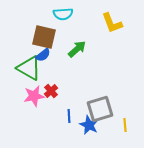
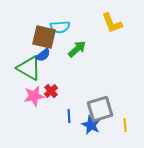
cyan semicircle: moved 3 px left, 13 px down
blue star: moved 2 px right
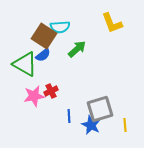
brown square: moved 1 px up; rotated 20 degrees clockwise
green triangle: moved 4 px left, 4 px up
red cross: rotated 16 degrees clockwise
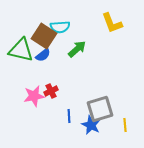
green triangle: moved 4 px left, 14 px up; rotated 16 degrees counterclockwise
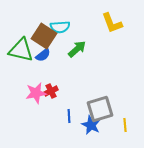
pink star: moved 2 px right, 3 px up
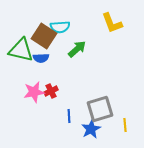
blue semicircle: moved 2 px left, 3 px down; rotated 35 degrees clockwise
pink star: moved 2 px left, 1 px up
blue star: moved 4 px down; rotated 18 degrees clockwise
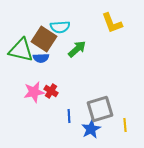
brown square: moved 3 px down
red cross: rotated 32 degrees counterclockwise
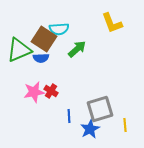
cyan semicircle: moved 1 px left, 2 px down
green triangle: moved 2 px left; rotated 36 degrees counterclockwise
blue star: moved 1 px left
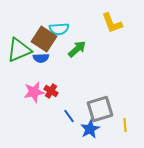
blue line: rotated 32 degrees counterclockwise
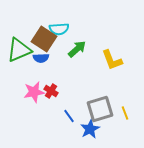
yellow L-shape: moved 37 px down
yellow line: moved 12 px up; rotated 16 degrees counterclockwise
